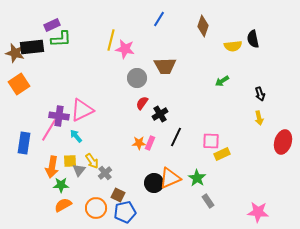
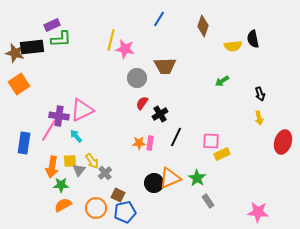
pink rectangle at (150, 143): rotated 16 degrees counterclockwise
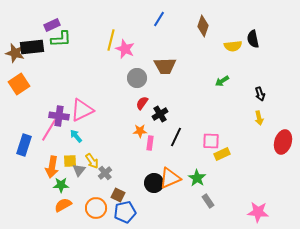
pink star at (125, 49): rotated 12 degrees clockwise
blue rectangle at (24, 143): moved 2 px down; rotated 10 degrees clockwise
orange star at (139, 143): moved 1 px right, 12 px up
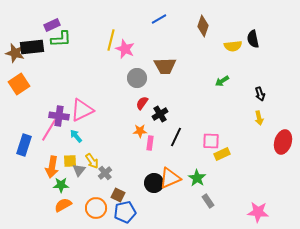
blue line at (159, 19): rotated 28 degrees clockwise
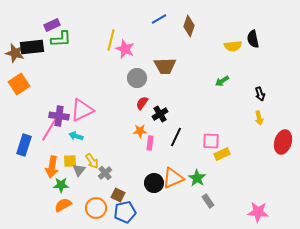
brown diamond at (203, 26): moved 14 px left
cyan arrow at (76, 136): rotated 32 degrees counterclockwise
orange triangle at (170, 178): moved 3 px right
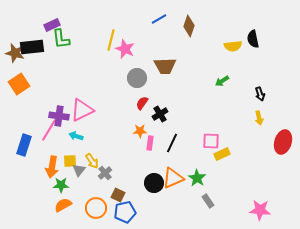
green L-shape at (61, 39): rotated 85 degrees clockwise
black line at (176, 137): moved 4 px left, 6 px down
pink star at (258, 212): moved 2 px right, 2 px up
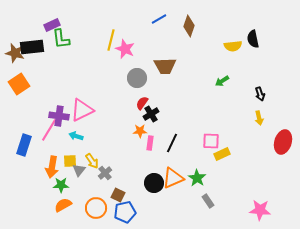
black cross at (160, 114): moved 9 px left
